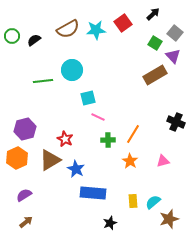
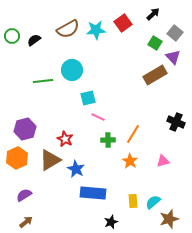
purple triangle: moved 1 px down
black star: moved 1 px right, 1 px up
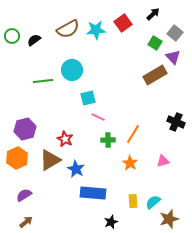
orange star: moved 2 px down
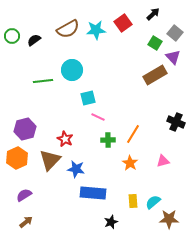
brown triangle: rotated 15 degrees counterclockwise
blue star: rotated 18 degrees counterclockwise
brown star: rotated 18 degrees clockwise
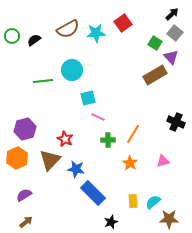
black arrow: moved 19 px right
cyan star: moved 3 px down
purple triangle: moved 2 px left
blue rectangle: rotated 40 degrees clockwise
